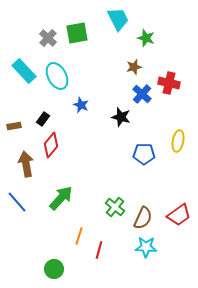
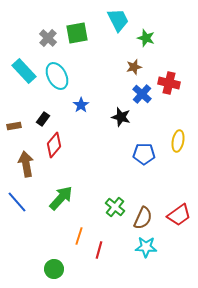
cyan trapezoid: moved 1 px down
blue star: rotated 14 degrees clockwise
red diamond: moved 3 px right
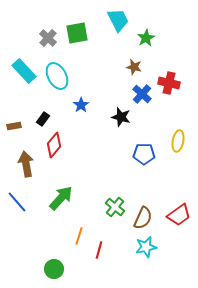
green star: rotated 24 degrees clockwise
brown star: rotated 28 degrees clockwise
cyan star: rotated 15 degrees counterclockwise
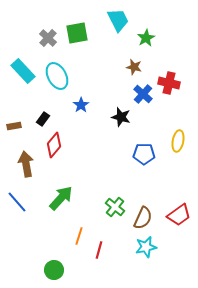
cyan rectangle: moved 1 px left
blue cross: moved 1 px right
green circle: moved 1 px down
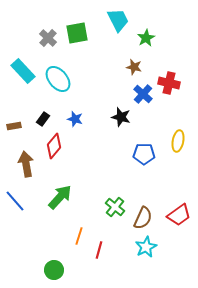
cyan ellipse: moved 1 px right, 3 px down; rotated 12 degrees counterclockwise
blue star: moved 6 px left, 14 px down; rotated 21 degrees counterclockwise
red diamond: moved 1 px down
green arrow: moved 1 px left, 1 px up
blue line: moved 2 px left, 1 px up
cyan star: rotated 15 degrees counterclockwise
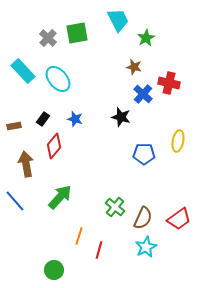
red trapezoid: moved 4 px down
